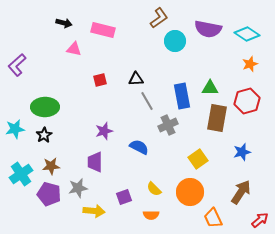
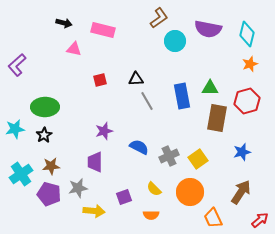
cyan diamond: rotated 70 degrees clockwise
gray cross: moved 1 px right, 31 px down
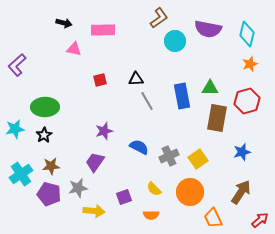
pink rectangle: rotated 15 degrees counterclockwise
purple trapezoid: rotated 35 degrees clockwise
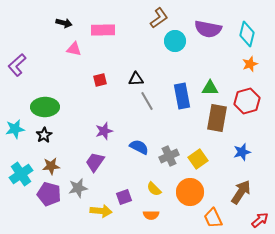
yellow arrow: moved 7 px right
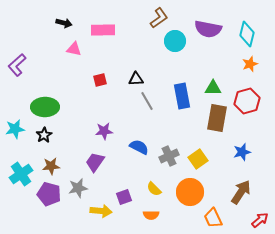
green triangle: moved 3 px right
purple star: rotated 12 degrees clockwise
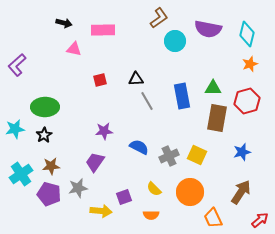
yellow square: moved 1 px left, 4 px up; rotated 30 degrees counterclockwise
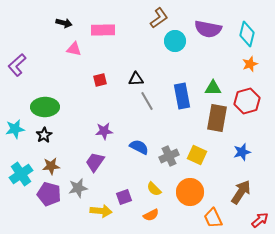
orange semicircle: rotated 28 degrees counterclockwise
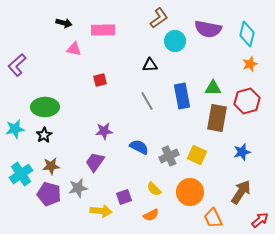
black triangle: moved 14 px right, 14 px up
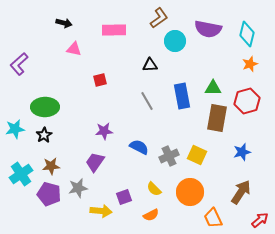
pink rectangle: moved 11 px right
purple L-shape: moved 2 px right, 1 px up
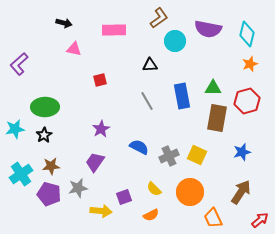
purple star: moved 3 px left, 2 px up; rotated 24 degrees counterclockwise
